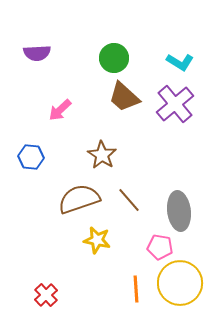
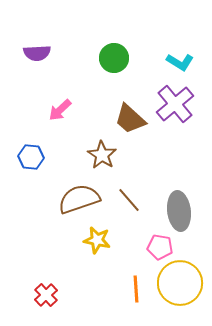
brown trapezoid: moved 6 px right, 22 px down
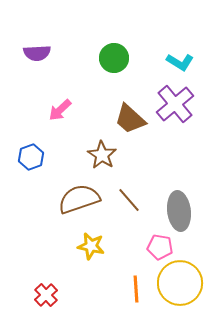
blue hexagon: rotated 25 degrees counterclockwise
yellow star: moved 6 px left, 6 px down
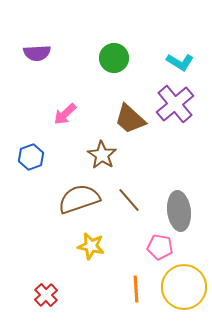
pink arrow: moved 5 px right, 4 px down
yellow circle: moved 4 px right, 4 px down
